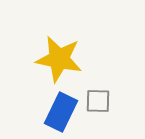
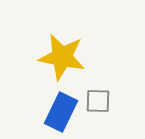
yellow star: moved 3 px right, 2 px up
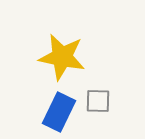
blue rectangle: moved 2 px left
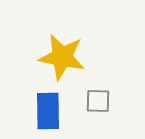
blue rectangle: moved 11 px left, 1 px up; rotated 27 degrees counterclockwise
